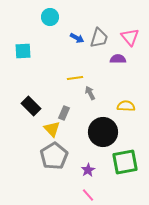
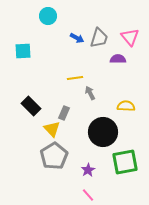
cyan circle: moved 2 px left, 1 px up
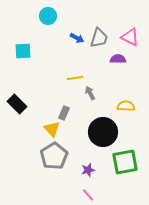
pink triangle: rotated 24 degrees counterclockwise
black rectangle: moved 14 px left, 2 px up
purple star: rotated 16 degrees clockwise
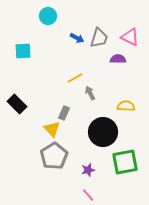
yellow line: rotated 21 degrees counterclockwise
